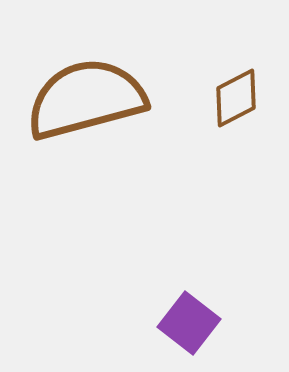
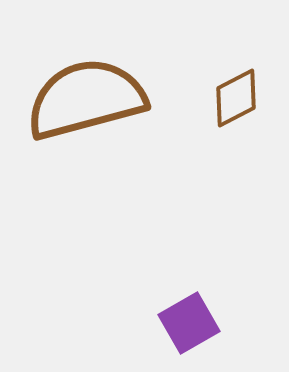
purple square: rotated 22 degrees clockwise
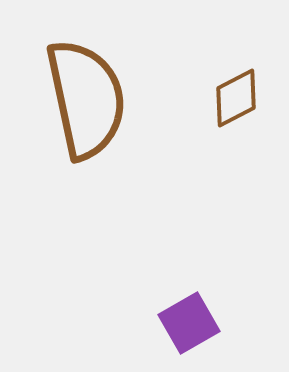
brown semicircle: rotated 93 degrees clockwise
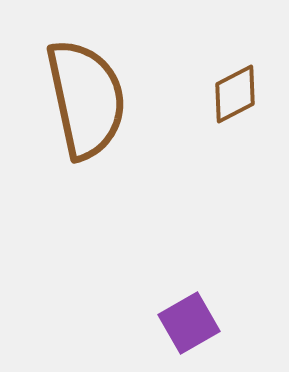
brown diamond: moved 1 px left, 4 px up
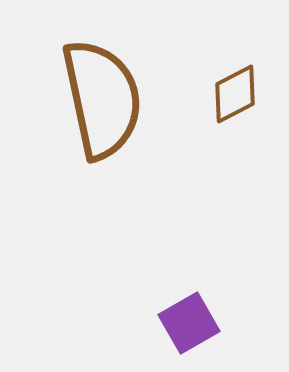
brown semicircle: moved 16 px right
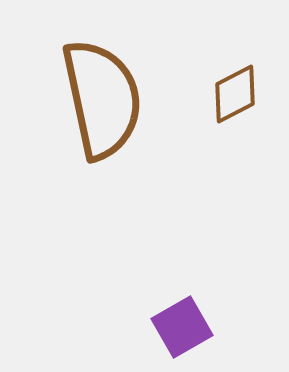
purple square: moved 7 px left, 4 px down
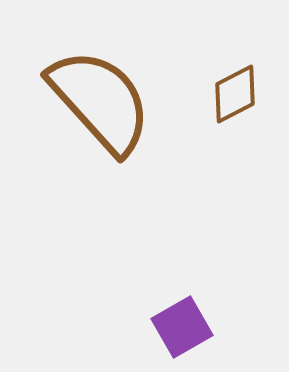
brown semicircle: moved 2 px left, 2 px down; rotated 30 degrees counterclockwise
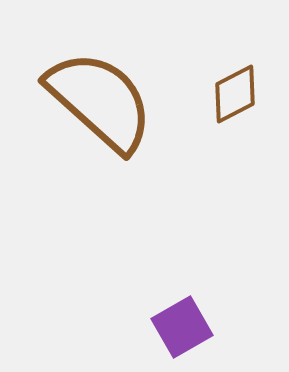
brown semicircle: rotated 6 degrees counterclockwise
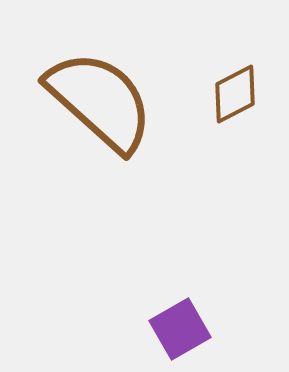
purple square: moved 2 px left, 2 px down
